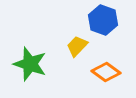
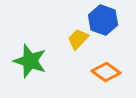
yellow trapezoid: moved 1 px right, 7 px up
green star: moved 3 px up
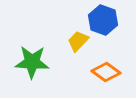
yellow trapezoid: moved 2 px down
green star: moved 2 px right, 1 px down; rotated 16 degrees counterclockwise
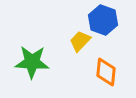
yellow trapezoid: moved 2 px right
orange diamond: rotated 60 degrees clockwise
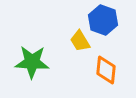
yellow trapezoid: rotated 75 degrees counterclockwise
orange diamond: moved 2 px up
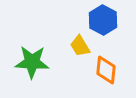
blue hexagon: rotated 8 degrees clockwise
yellow trapezoid: moved 5 px down
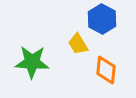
blue hexagon: moved 1 px left, 1 px up
yellow trapezoid: moved 2 px left, 2 px up
